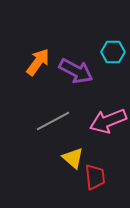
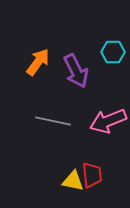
purple arrow: rotated 36 degrees clockwise
gray line: rotated 40 degrees clockwise
yellow triangle: moved 23 px down; rotated 30 degrees counterclockwise
red trapezoid: moved 3 px left, 2 px up
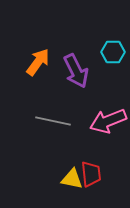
red trapezoid: moved 1 px left, 1 px up
yellow triangle: moved 1 px left, 2 px up
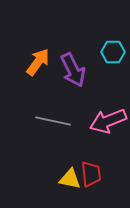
purple arrow: moved 3 px left, 1 px up
yellow triangle: moved 2 px left
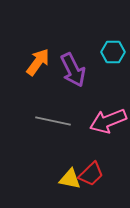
red trapezoid: rotated 52 degrees clockwise
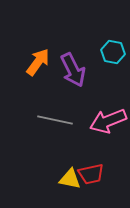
cyan hexagon: rotated 10 degrees clockwise
gray line: moved 2 px right, 1 px up
red trapezoid: rotated 32 degrees clockwise
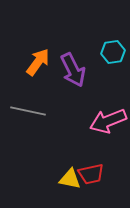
cyan hexagon: rotated 20 degrees counterclockwise
gray line: moved 27 px left, 9 px up
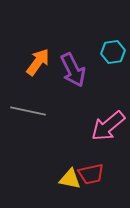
pink arrow: moved 5 px down; rotated 18 degrees counterclockwise
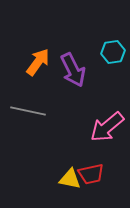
pink arrow: moved 1 px left, 1 px down
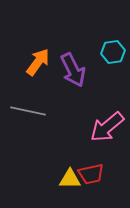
yellow triangle: rotated 10 degrees counterclockwise
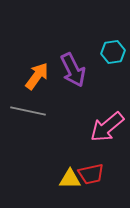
orange arrow: moved 1 px left, 14 px down
